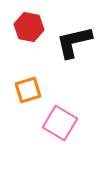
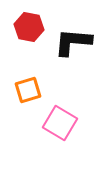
black L-shape: moved 1 px left; rotated 18 degrees clockwise
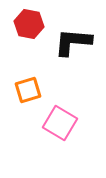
red hexagon: moved 3 px up
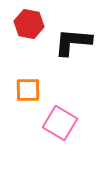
orange square: rotated 16 degrees clockwise
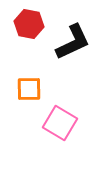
black L-shape: rotated 150 degrees clockwise
orange square: moved 1 px right, 1 px up
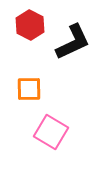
red hexagon: moved 1 px right, 1 px down; rotated 16 degrees clockwise
pink square: moved 9 px left, 9 px down
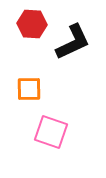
red hexagon: moved 2 px right, 1 px up; rotated 24 degrees counterclockwise
pink square: rotated 12 degrees counterclockwise
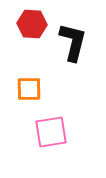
black L-shape: rotated 51 degrees counterclockwise
pink square: rotated 28 degrees counterclockwise
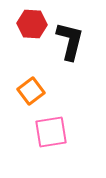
black L-shape: moved 3 px left, 1 px up
orange square: moved 2 px right, 2 px down; rotated 36 degrees counterclockwise
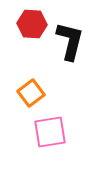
orange square: moved 2 px down
pink square: moved 1 px left
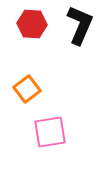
black L-shape: moved 10 px right, 16 px up; rotated 9 degrees clockwise
orange square: moved 4 px left, 4 px up
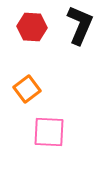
red hexagon: moved 3 px down
pink square: moved 1 px left; rotated 12 degrees clockwise
